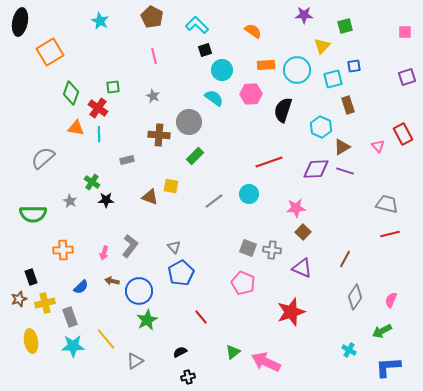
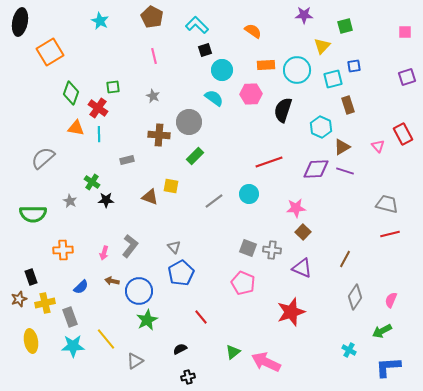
black semicircle at (180, 352): moved 3 px up
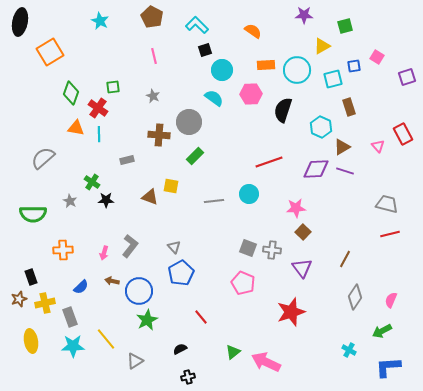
pink square at (405, 32): moved 28 px left, 25 px down; rotated 32 degrees clockwise
yellow triangle at (322, 46): rotated 18 degrees clockwise
brown rectangle at (348, 105): moved 1 px right, 2 px down
gray line at (214, 201): rotated 30 degrees clockwise
purple triangle at (302, 268): rotated 30 degrees clockwise
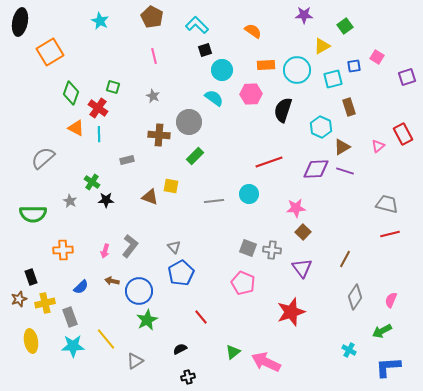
green square at (345, 26): rotated 21 degrees counterclockwise
green square at (113, 87): rotated 24 degrees clockwise
orange triangle at (76, 128): rotated 18 degrees clockwise
pink triangle at (378, 146): rotated 32 degrees clockwise
pink arrow at (104, 253): moved 1 px right, 2 px up
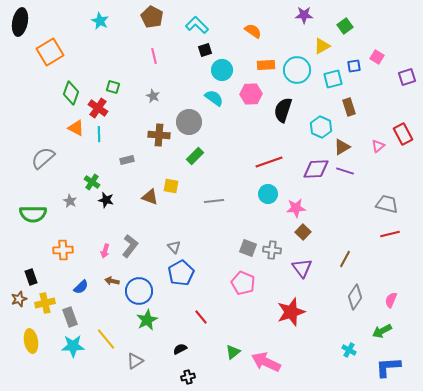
cyan circle at (249, 194): moved 19 px right
black star at (106, 200): rotated 14 degrees clockwise
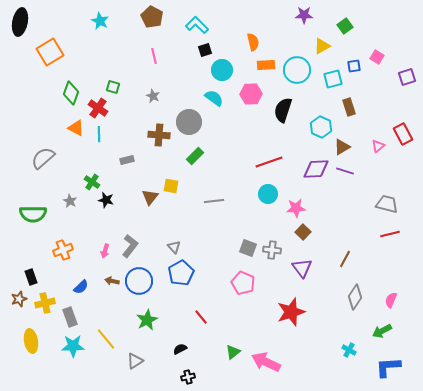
orange semicircle at (253, 31): moved 11 px down; rotated 42 degrees clockwise
brown triangle at (150, 197): rotated 48 degrees clockwise
orange cross at (63, 250): rotated 18 degrees counterclockwise
blue circle at (139, 291): moved 10 px up
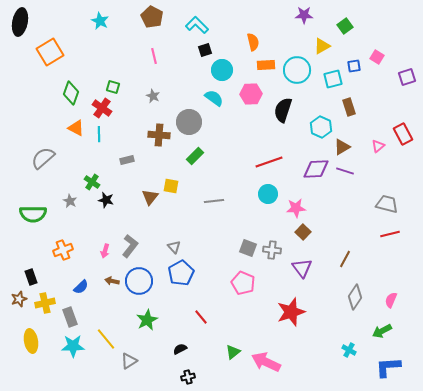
red cross at (98, 108): moved 4 px right
gray triangle at (135, 361): moved 6 px left
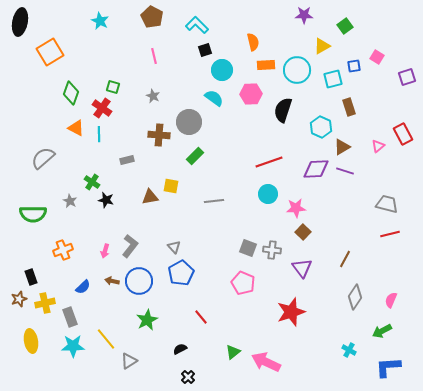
brown triangle at (150, 197): rotated 42 degrees clockwise
blue semicircle at (81, 287): moved 2 px right
black cross at (188, 377): rotated 32 degrees counterclockwise
